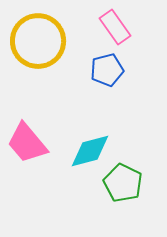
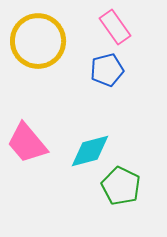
green pentagon: moved 2 px left, 3 px down
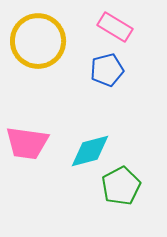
pink rectangle: rotated 24 degrees counterclockwise
pink trapezoid: rotated 42 degrees counterclockwise
green pentagon: rotated 18 degrees clockwise
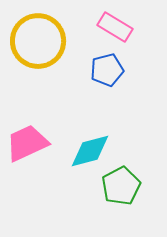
pink trapezoid: rotated 147 degrees clockwise
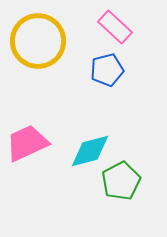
pink rectangle: rotated 12 degrees clockwise
green pentagon: moved 5 px up
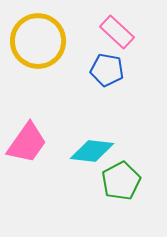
pink rectangle: moved 2 px right, 5 px down
blue pentagon: rotated 24 degrees clockwise
pink trapezoid: rotated 150 degrees clockwise
cyan diamond: moved 2 px right; rotated 21 degrees clockwise
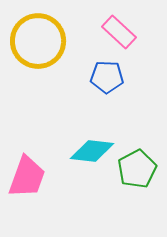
pink rectangle: moved 2 px right
blue pentagon: moved 7 px down; rotated 8 degrees counterclockwise
pink trapezoid: moved 34 px down; rotated 15 degrees counterclockwise
green pentagon: moved 16 px right, 12 px up
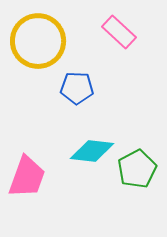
blue pentagon: moved 30 px left, 11 px down
